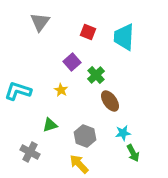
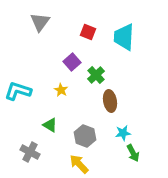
brown ellipse: rotated 25 degrees clockwise
green triangle: rotated 49 degrees clockwise
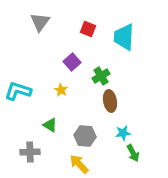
red square: moved 3 px up
green cross: moved 5 px right, 1 px down; rotated 12 degrees clockwise
gray hexagon: rotated 15 degrees counterclockwise
gray cross: rotated 30 degrees counterclockwise
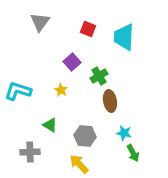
green cross: moved 2 px left
cyan star: moved 1 px right; rotated 21 degrees clockwise
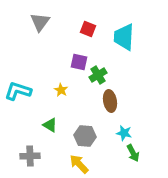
purple square: moved 7 px right; rotated 36 degrees counterclockwise
green cross: moved 1 px left, 1 px up
gray cross: moved 4 px down
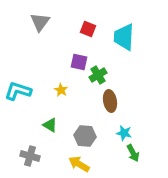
gray cross: rotated 18 degrees clockwise
yellow arrow: rotated 15 degrees counterclockwise
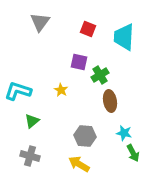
green cross: moved 2 px right
green triangle: moved 18 px left, 4 px up; rotated 49 degrees clockwise
